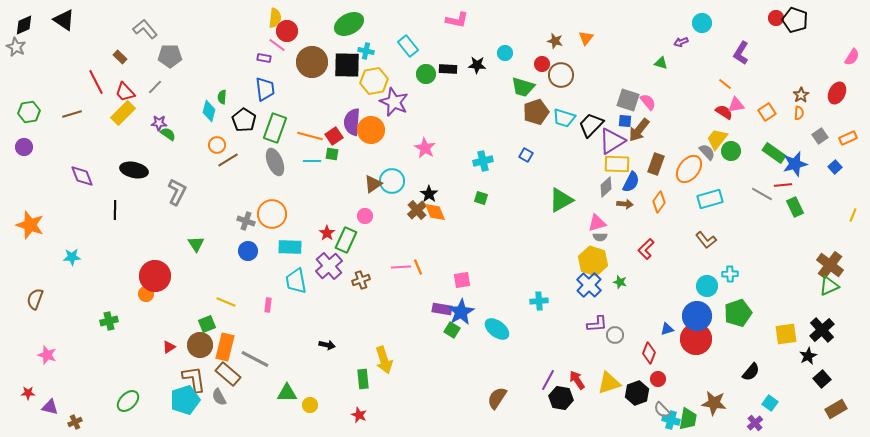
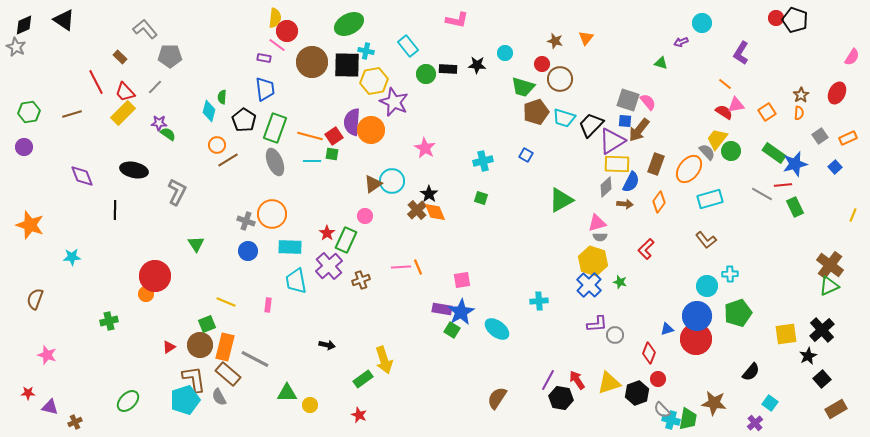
brown circle at (561, 75): moved 1 px left, 4 px down
green rectangle at (363, 379): rotated 60 degrees clockwise
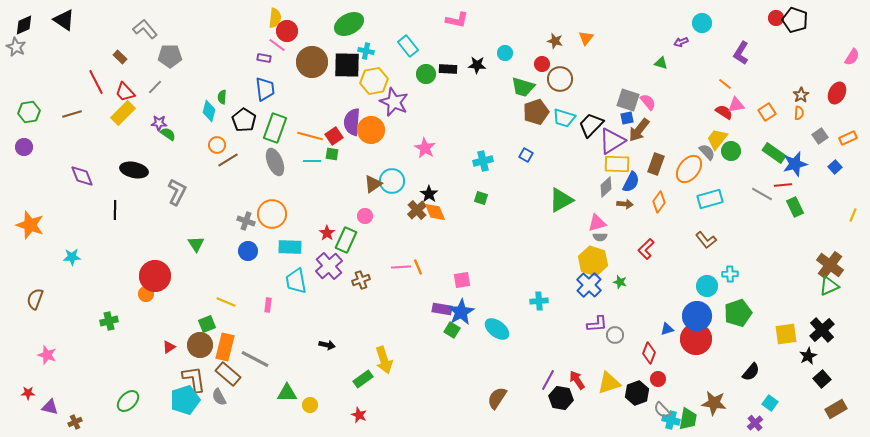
blue square at (625, 121): moved 2 px right, 3 px up; rotated 16 degrees counterclockwise
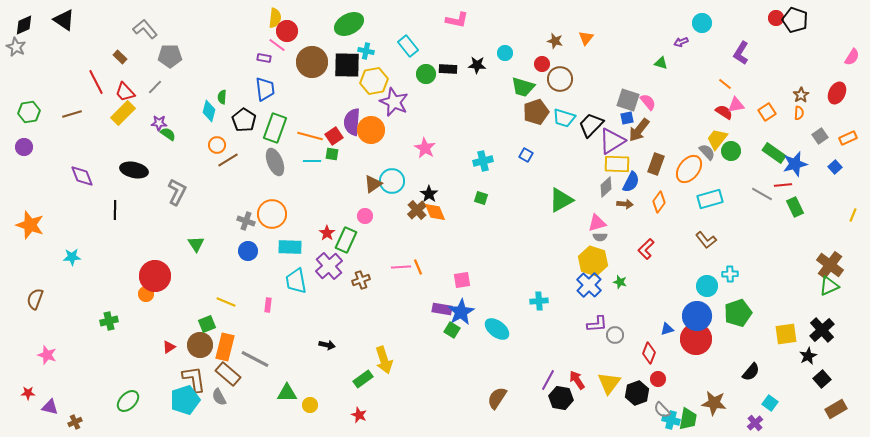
yellow triangle at (609, 383): rotated 35 degrees counterclockwise
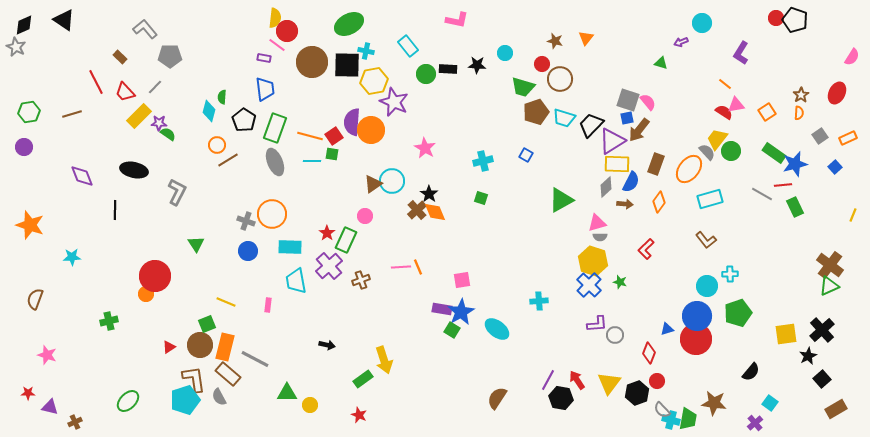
yellow rectangle at (123, 113): moved 16 px right, 3 px down
red circle at (658, 379): moved 1 px left, 2 px down
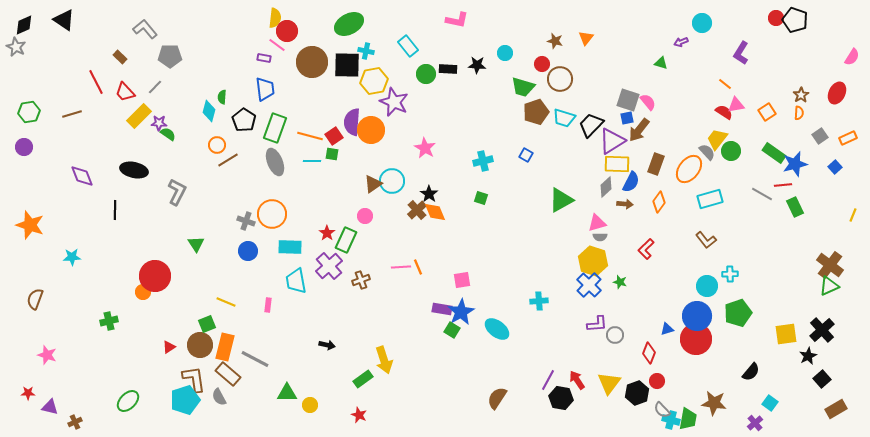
orange circle at (146, 294): moved 3 px left, 2 px up
